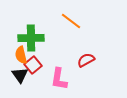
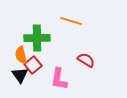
orange line: rotated 20 degrees counterclockwise
green cross: moved 6 px right
red semicircle: rotated 60 degrees clockwise
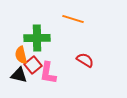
orange line: moved 2 px right, 2 px up
red semicircle: moved 1 px left
black triangle: moved 1 px left; rotated 42 degrees counterclockwise
pink L-shape: moved 11 px left, 6 px up
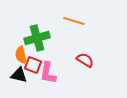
orange line: moved 1 px right, 2 px down
green cross: rotated 15 degrees counterclockwise
red square: rotated 30 degrees counterclockwise
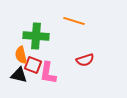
green cross: moved 1 px left, 2 px up; rotated 20 degrees clockwise
red semicircle: rotated 132 degrees clockwise
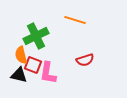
orange line: moved 1 px right, 1 px up
green cross: rotated 30 degrees counterclockwise
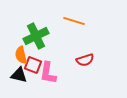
orange line: moved 1 px left, 1 px down
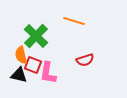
green cross: rotated 20 degrees counterclockwise
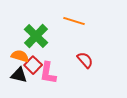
orange semicircle: moved 1 px left, 1 px down; rotated 120 degrees clockwise
red semicircle: rotated 114 degrees counterclockwise
red square: rotated 24 degrees clockwise
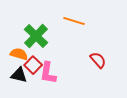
orange semicircle: moved 1 px left, 2 px up
red semicircle: moved 13 px right
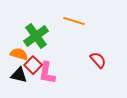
green cross: rotated 10 degrees clockwise
pink L-shape: moved 1 px left
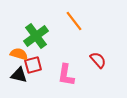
orange line: rotated 35 degrees clockwise
red square: rotated 30 degrees clockwise
pink L-shape: moved 19 px right, 2 px down
